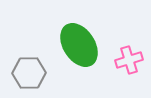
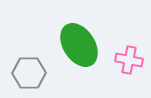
pink cross: rotated 28 degrees clockwise
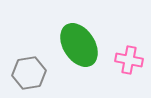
gray hexagon: rotated 8 degrees counterclockwise
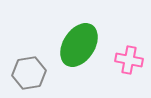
green ellipse: rotated 66 degrees clockwise
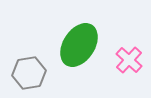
pink cross: rotated 32 degrees clockwise
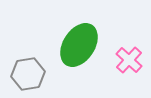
gray hexagon: moved 1 px left, 1 px down
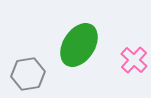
pink cross: moved 5 px right
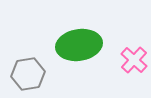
green ellipse: rotated 48 degrees clockwise
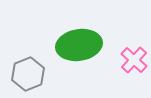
gray hexagon: rotated 12 degrees counterclockwise
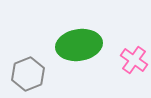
pink cross: rotated 8 degrees counterclockwise
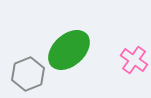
green ellipse: moved 10 px left, 5 px down; rotated 33 degrees counterclockwise
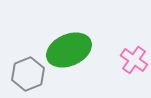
green ellipse: rotated 18 degrees clockwise
